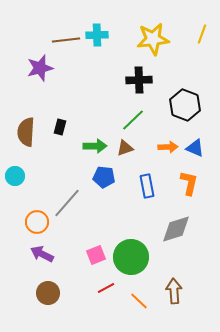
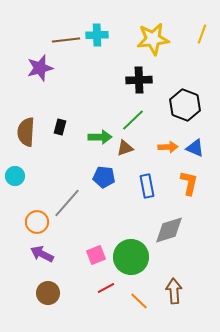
green arrow: moved 5 px right, 9 px up
gray diamond: moved 7 px left, 1 px down
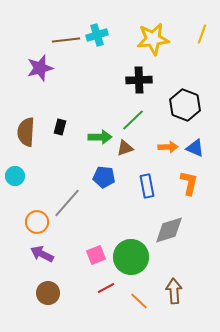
cyan cross: rotated 15 degrees counterclockwise
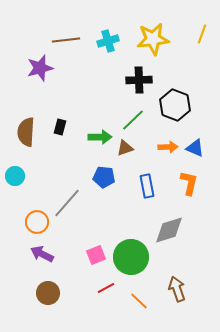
cyan cross: moved 11 px right, 6 px down
black hexagon: moved 10 px left
brown arrow: moved 3 px right, 2 px up; rotated 15 degrees counterclockwise
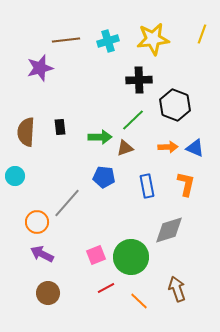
black rectangle: rotated 21 degrees counterclockwise
orange L-shape: moved 3 px left, 1 px down
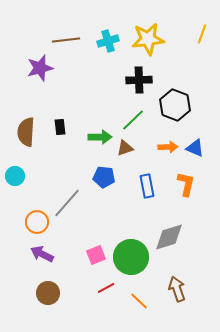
yellow star: moved 5 px left
gray diamond: moved 7 px down
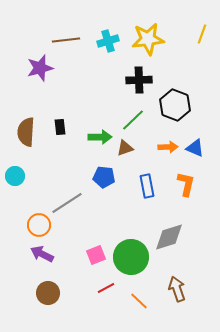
gray line: rotated 16 degrees clockwise
orange circle: moved 2 px right, 3 px down
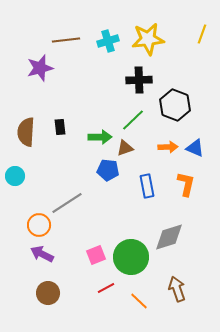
blue pentagon: moved 4 px right, 7 px up
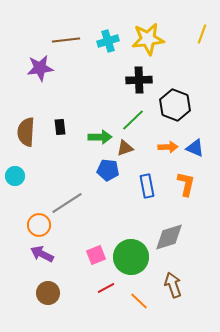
purple star: rotated 8 degrees clockwise
brown arrow: moved 4 px left, 4 px up
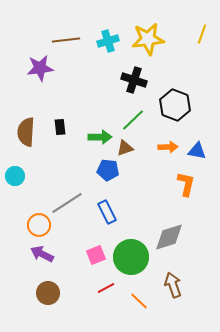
black cross: moved 5 px left; rotated 20 degrees clockwise
blue triangle: moved 2 px right, 3 px down; rotated 12 degrees counterclockwise
blue rectangle: moved 40 px left, 26 px down; rotated 15 degrees counterclockwise
